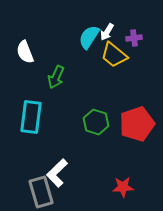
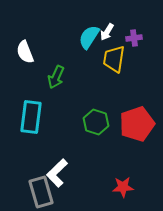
yellow trapezoid: moved 4 px down; rotated 60 degrees clockwise
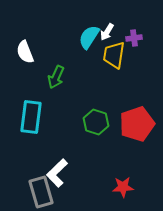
yellow trapezoid: moved 4 px up
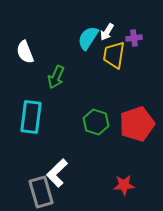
cyan semicircle: moved 1 px left, 1 px down
red star: moved 1 px right, 2 px up
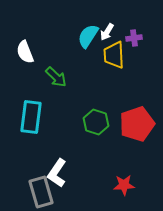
cyan semicircle: moved 2 px up
yellow trapezoid: rotated 12 degrees counterclockwise
green arrow: rotated 70 degrees counterclockwise
white L-shape: rotated 12 degrees counterclockwise
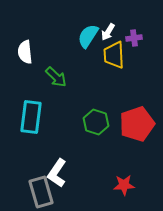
white arrow: moved 1 px right
white semicircle: rotated 15 degrees clockwise
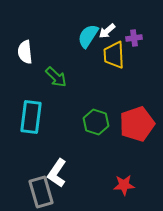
white arrow: moved 1 px left, 1 px up; rotated 18 degrees clockwise
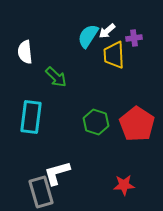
red pentagon: rotated 20 degrees counterclockwise
white L-shape: rotated 40 degrees clockwise
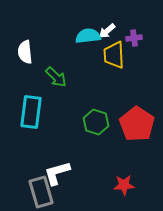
cyan semicircle: rotated 50 degrees clockwise
cyan rectangle: moved 5 px up
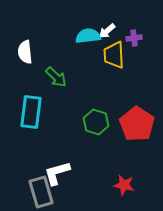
red star: rotated 15 degrees clockwise
